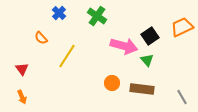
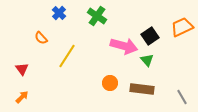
orange circle: moved 2 px left
orange arrow: rotated 112 degrees counterclockwise
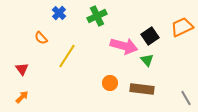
green cross: rotated 30 degrees clockwise
gray line: moved 4 px right, 1 px down
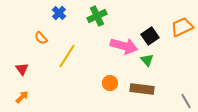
gray line: moved 3 px down
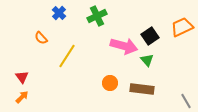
red triangle: moved 8 px down
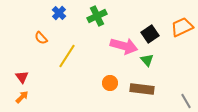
black square: moved 2 px up
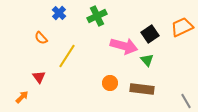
red triangle: moved 17 px right
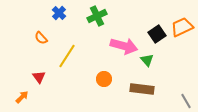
black square: moved 7 px right
orange circle: moved 6 px left, 4 px up
